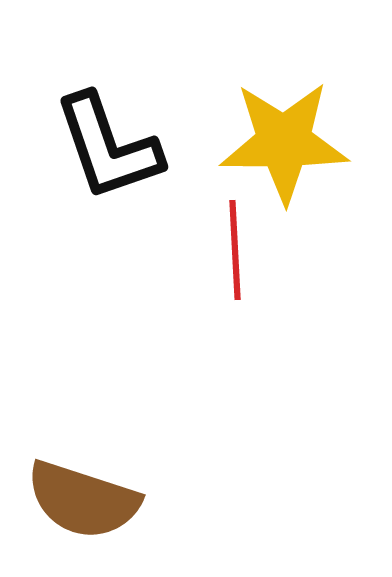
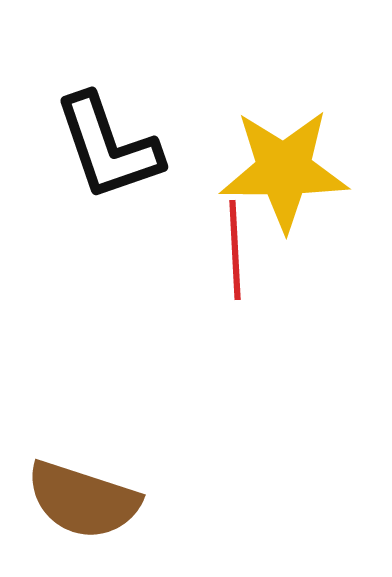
yellow star: moved 28 px down
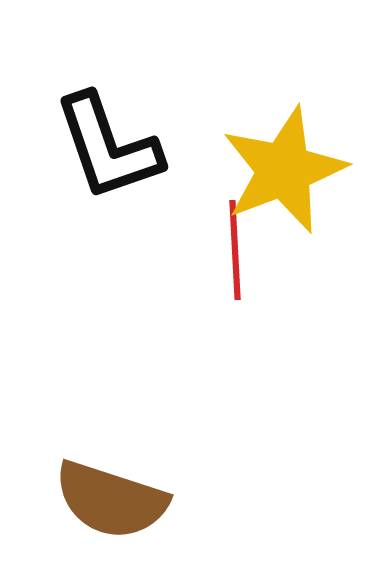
yellow star: rotated 21 degrees counterclockwise
brown semicircle: moved 28 px right
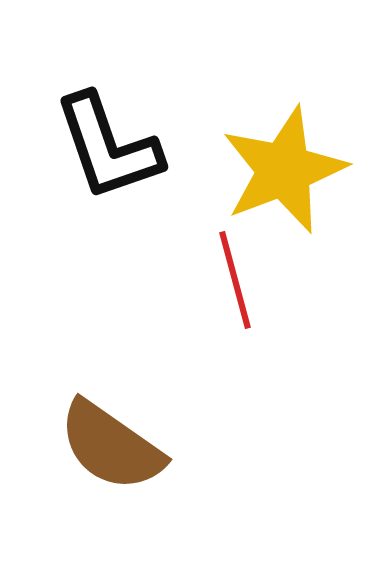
red line: moved 30 px down; rotated 12 degrees counterclockwise
brown semicircle: moved 54 px up; rotated 17 degrees clockwise
